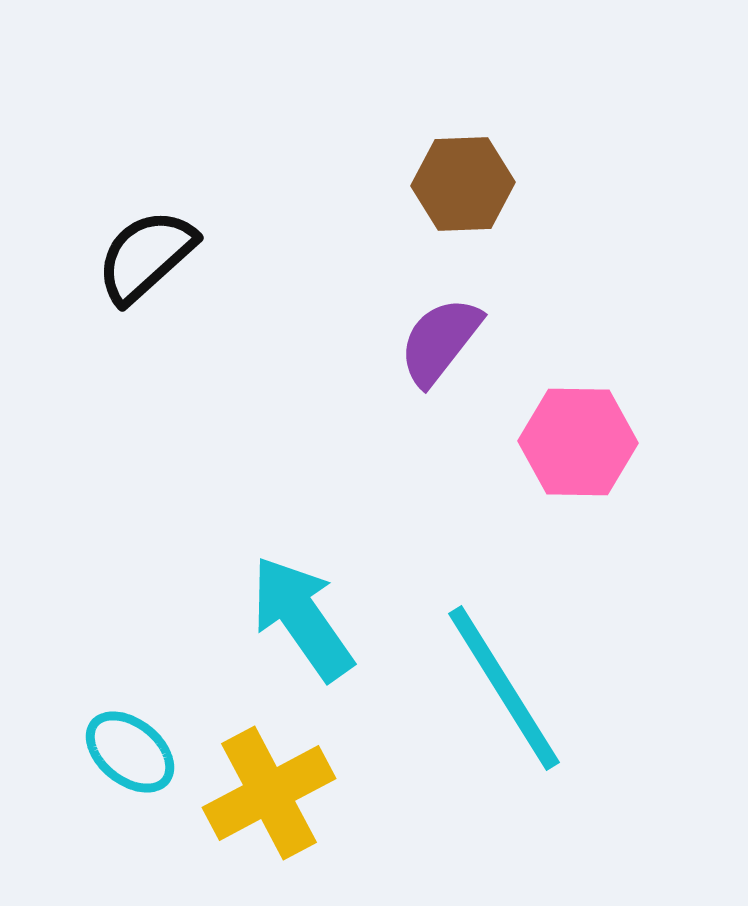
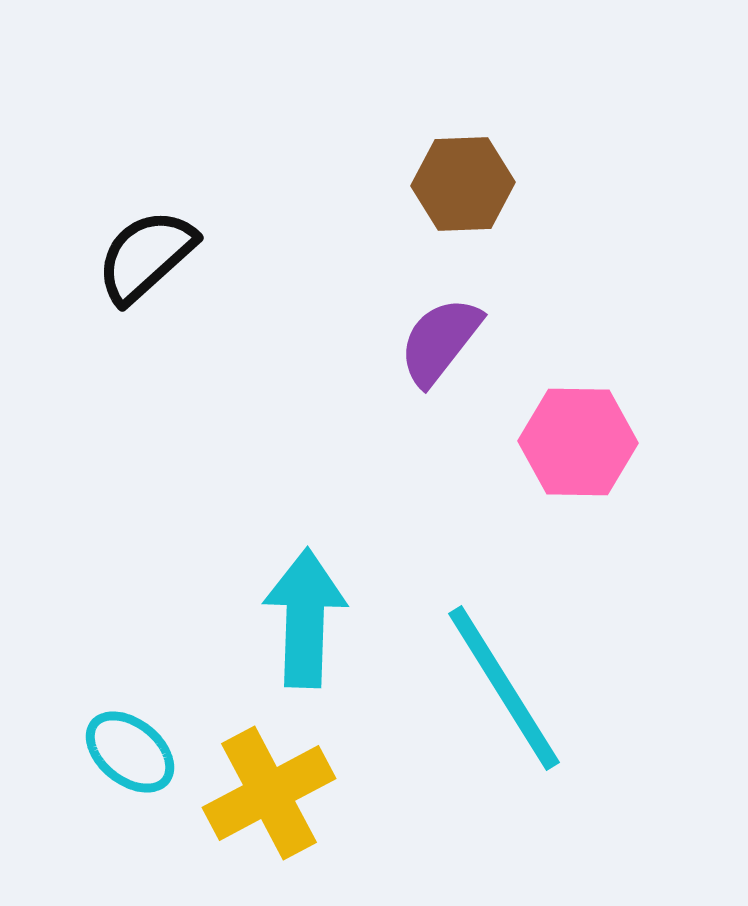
cyan arrow: moved 3 px right; rotated 37 degrees clockwise
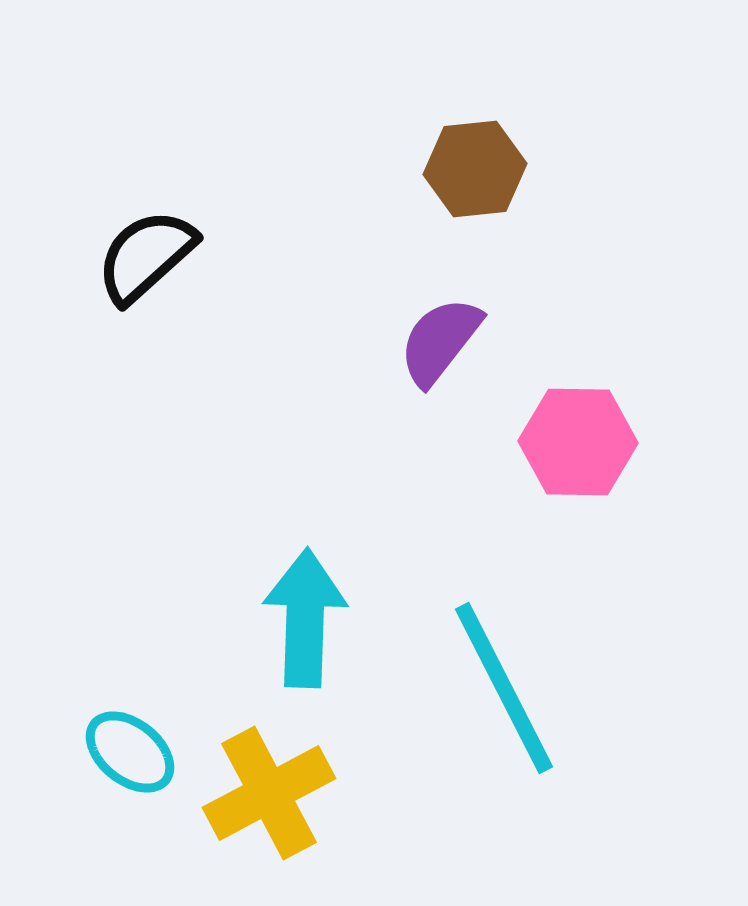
brown hexagon: moved 12 px right, 15 px up; rotated 4 degrees counterclockwise
cyan line: rotated 5 degrees clockwise
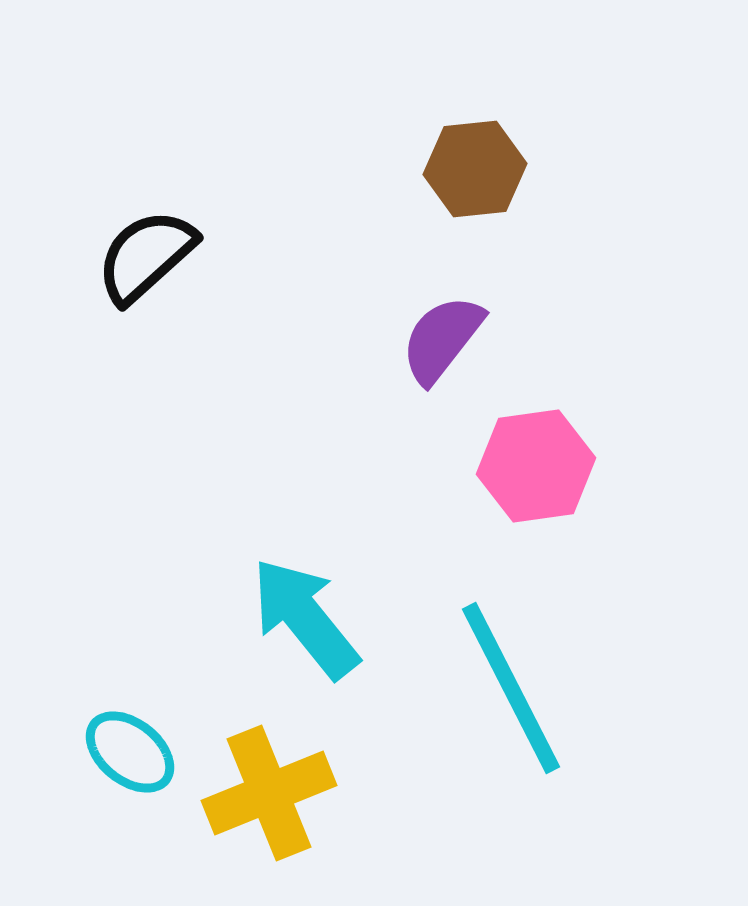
purple semicircle: moved 2 px right, 2 px up
pink hexagon: moved 42 px left, 24 px down; rotated 9 degrees counterclockwise
cyan arrow: rotated 41 degrees counterclockwise
cyan line: moved 7 px right
yellow cross: rotated 6 degrees clockwise
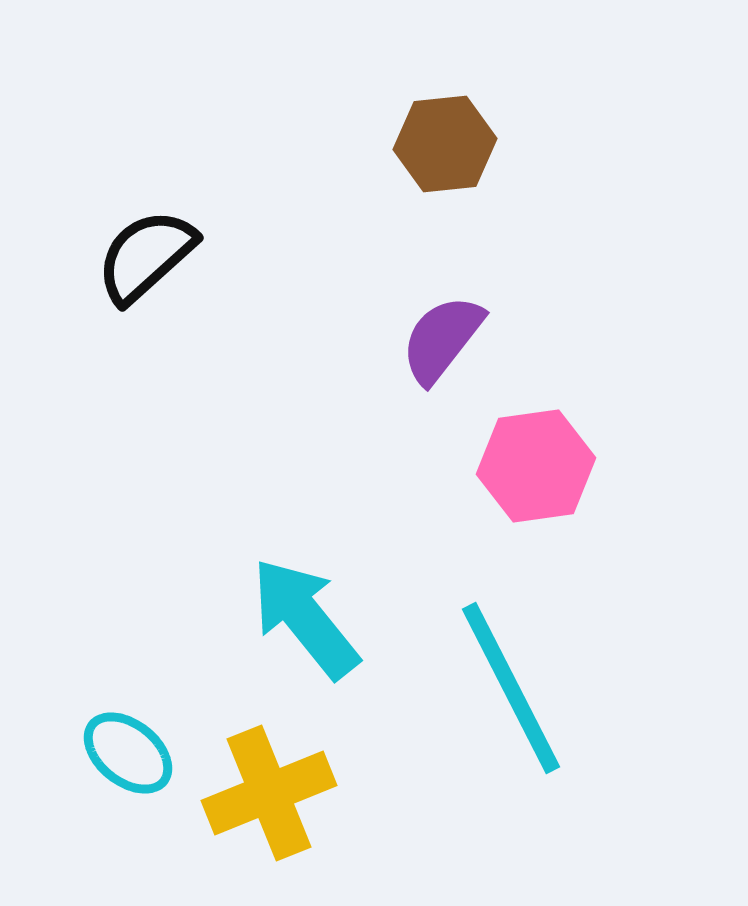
brown hexagon: moved 30 px left, 25 px up
cyan ellipse: moved 2 px left, 1 px down
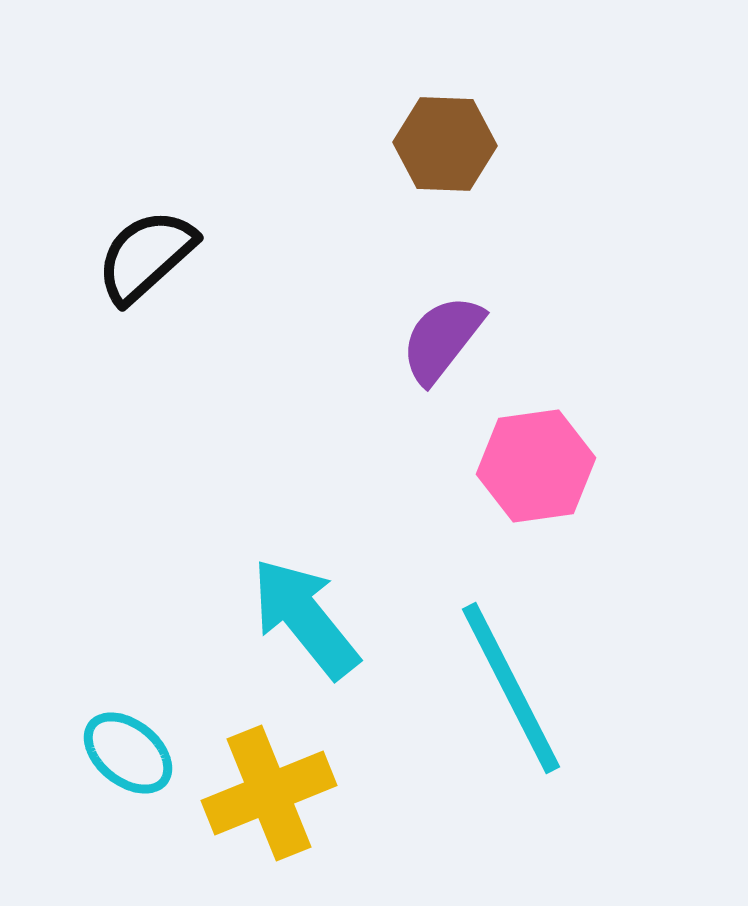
brown hexagon: rotated 8 degrees clockwise
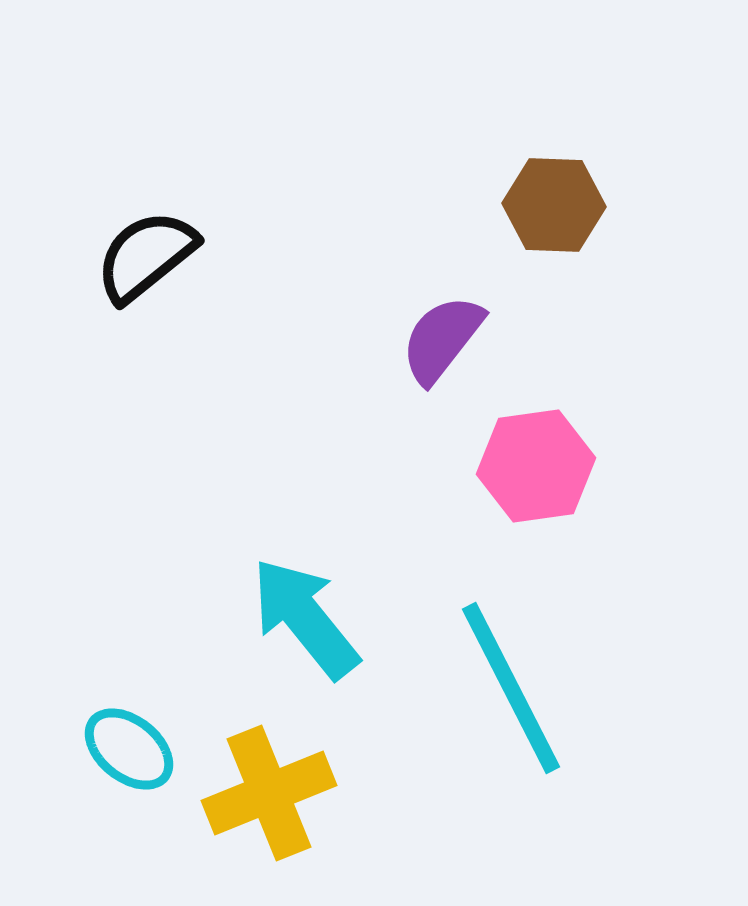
brown hexagon: moved 109 px right, 61 px down
black semicircle: rotated 3 degrees clockwise
cyan ellipse: moved 1 px right, 4 px up
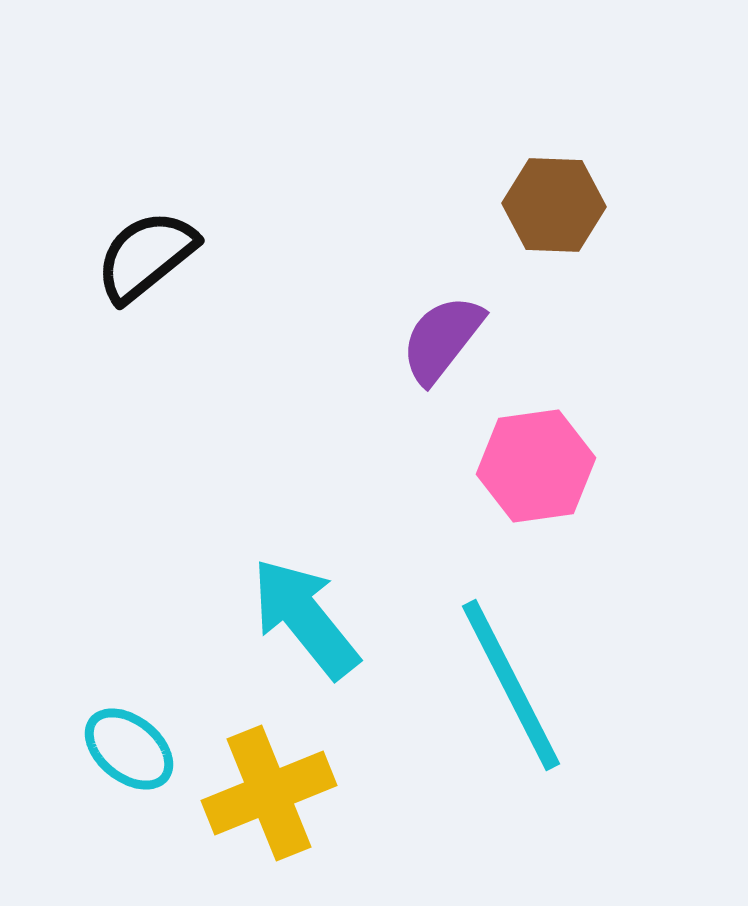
cyan line: moved 3 px up
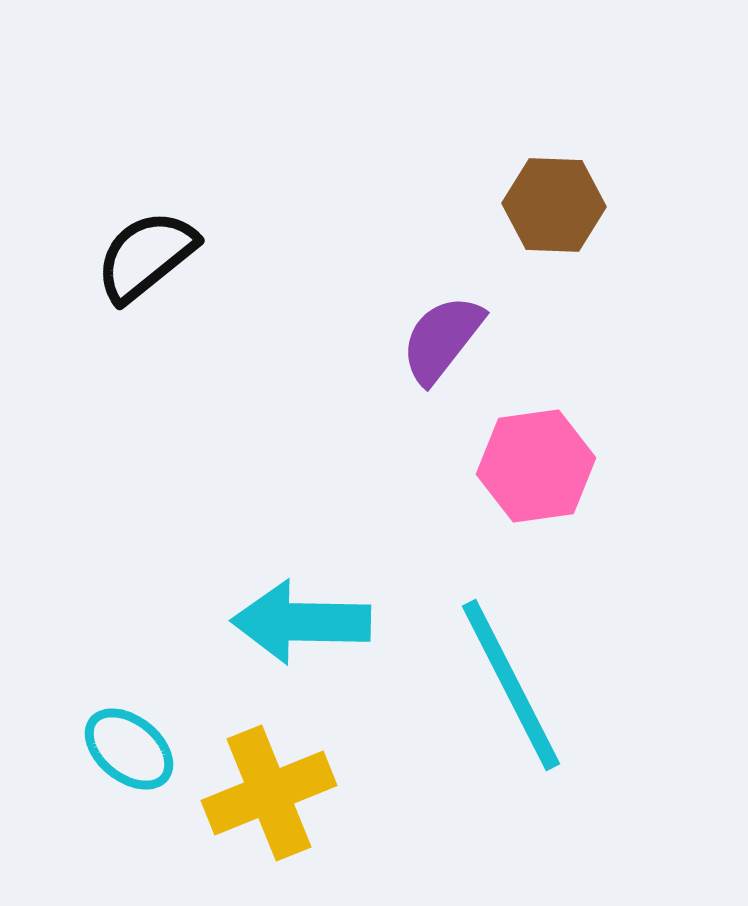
cyan arrow: moved 4 px left, 4 px down; rotated 50 degrees counterclockwise
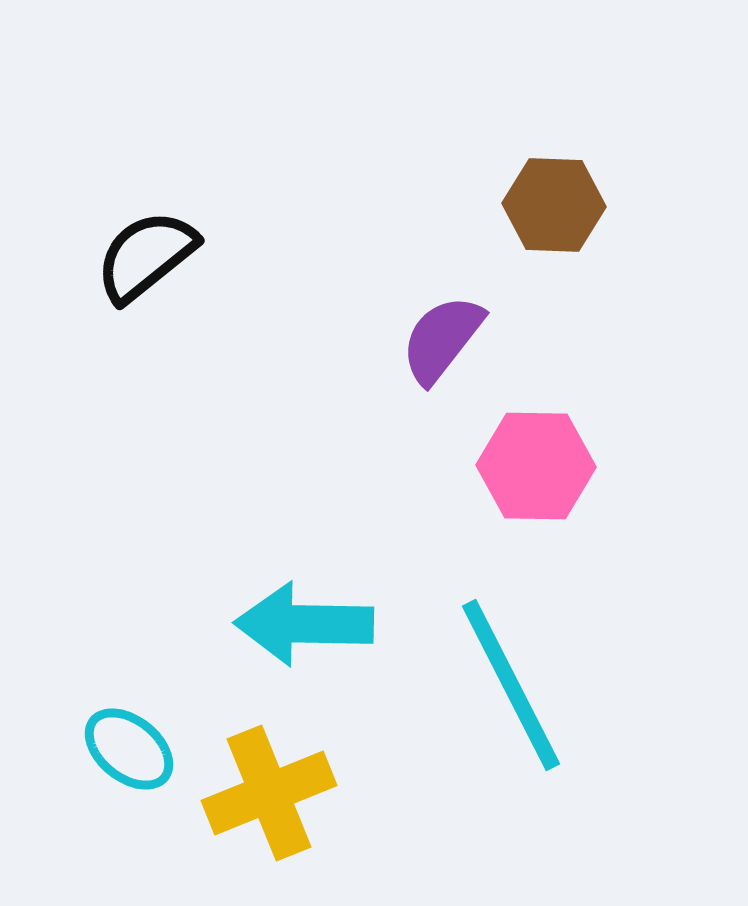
pink hexagon: rotated 9 degrees clockwise
cyan arrow: moved 3 px right, 2 px down
